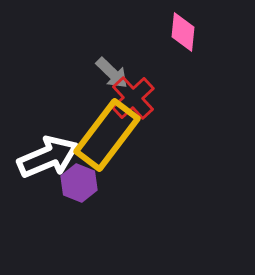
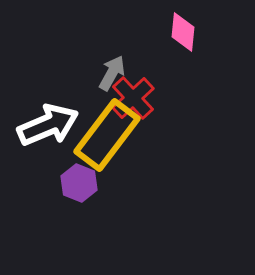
gray arrow: rotated 105 degrees counterclockwise
white arrow: moved 32 px up
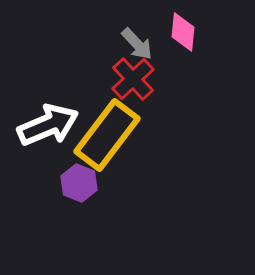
gray arrow: moved 25 px right, 29 px up; rotated 108 degrees clockwise
red cross: moved 19 px up
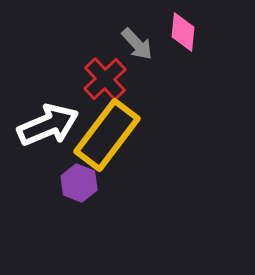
red cross: moved 28 px left
